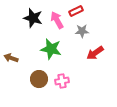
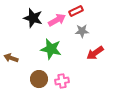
pink arrow: rotated 90 degrees clockwise
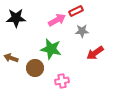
black star: moved 17 px left; rotated 18 degrees counterclockwise
brown circle: moved 4 px left, 11 px up
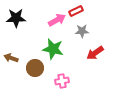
green star: moved 2 px right
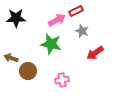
gray star: rotated 24 degrees clockwise
green star: moved 2 px left, 5 px up
brown circle: moved 7 px left, 3 px down
pink cross: moved 1 px up
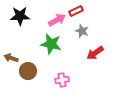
black star: moved 4 px right, 2 px up
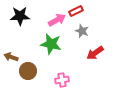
brown arrow: moved 1 px up
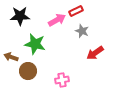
green star: moved 16 px left
